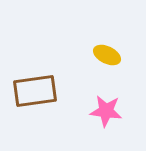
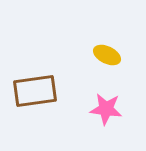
pink star: moved 2 px up
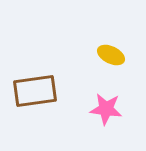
yellow ellipse: moved 4 px right
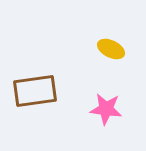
yellow ellipse: moved 6 px up
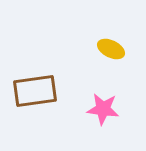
pink star: moved 3 px left
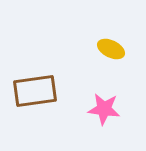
pink star: moved 1 px right
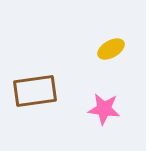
yellow ellipse: rotated 56 degrees counterclockwise
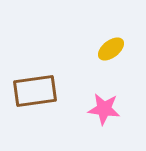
yellow ellipse: rotated 8 degrees counterclockwise
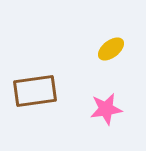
pink star: moved 2 px right; rotated 16 degrees counterclockwise
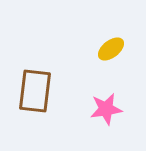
brown rectangle: rotated 75 degrees counterclockwise
